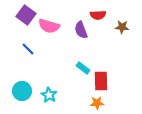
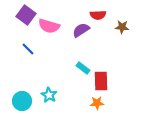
purple semicircle: rotated 78 degrees clockwise
cyan circle: moved 10 px down
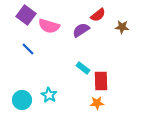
red semicircle: rotated 35 degrees counterclockwise
cyan circle: moved 1 px up
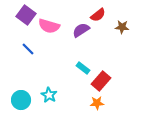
red rectangle: rotated 42 degrees clockwise
cyan circle: moved 1 px left
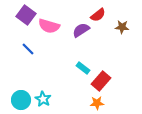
cyan star: moved 6 px left, 4 px down
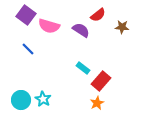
purple semicircle: rotated 66 degrees clockwise
orange star: rotated 24 degrees counterclockwise
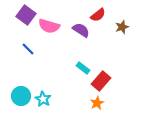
brown star: rotated 24 degrees counterclockwise
cyan circle: moved 4 px up
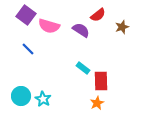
red rectangle: rotated 42 degrees counterclockwise
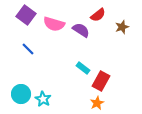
pink semicircle: moved 5 px right, 2 px up
red rectangle: rotated 30 degrees clockwise
cyan circle: moved 2 px up
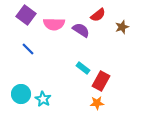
pink semicircle: rotated 15 degrees counterclockwise
orange star: rotated 24 degrees clockwise
